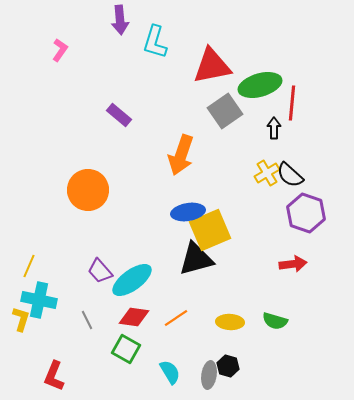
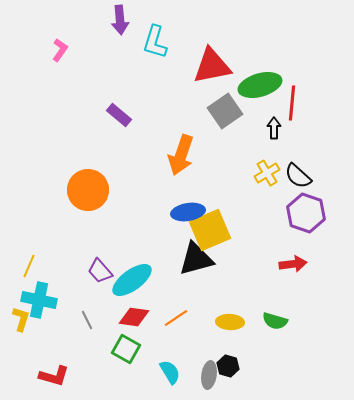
black semicircle: moved 8 px right, 1 px down
red L-shape: rotated 96 degrees counterclockwise
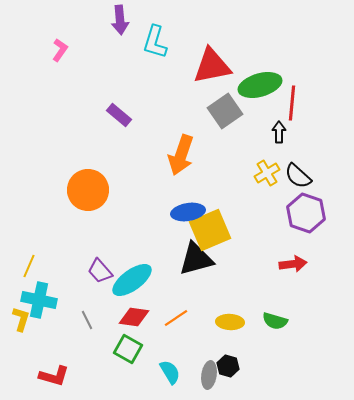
black arrow: moved 5 px right, 4 px down
green square: moved 2 px right
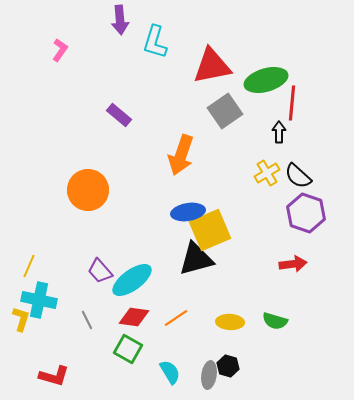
green ellipse: moved 6 px right, 5 px up
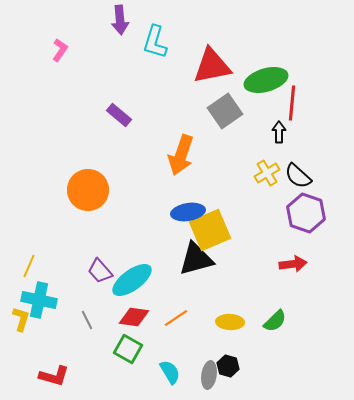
green semicircle: rotated 60 degrees counterclockwise
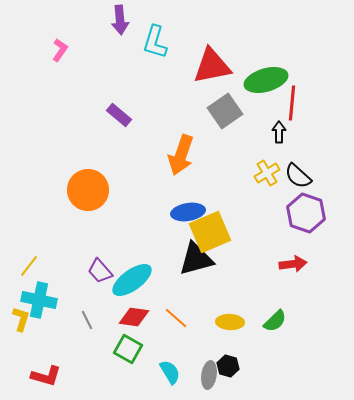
yellow square: moved 2 px down
yellow line: rotated 15 degrees clockwise
orange line: rotated 75 degrees clockwise
red L-shape: moved 8 px left
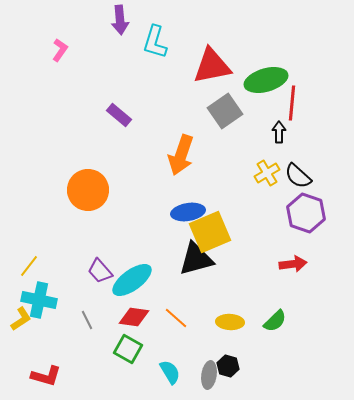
yellow L-shape: rotated 40 degrees clockwise
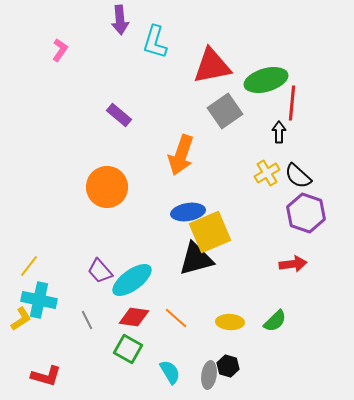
orange circle: moved 19 px right, 3 px up
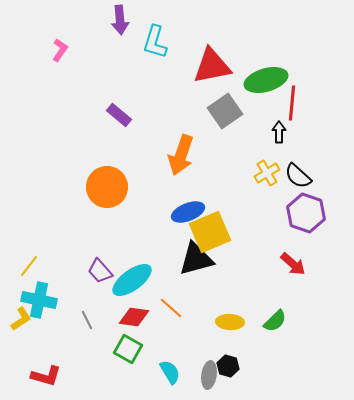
blue ellipse: rotated 12 degrees counterclockwise
red arrow: rotated 48 degrees clockwise
orange line: moved 5 px left, 10 px up
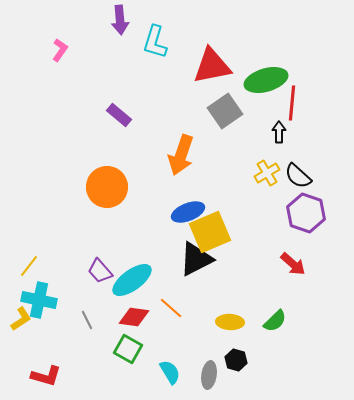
black triangle: rotated 12 degrees counterclockwise
black hexagon: moved 8 px right, 6 px up
